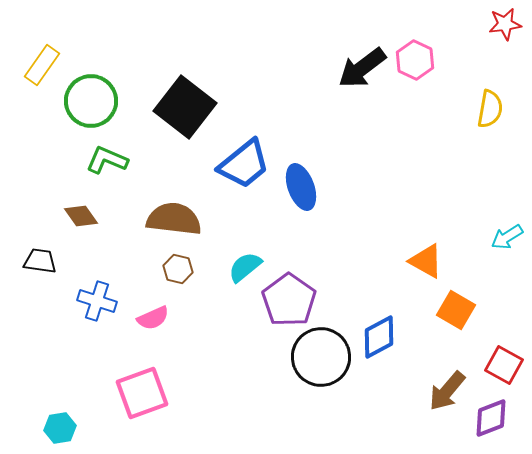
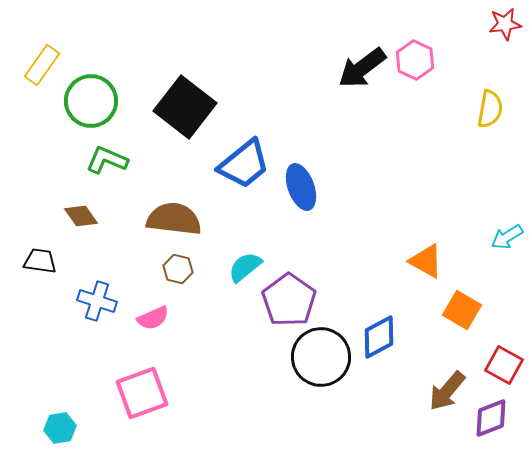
orange square: moved 6 px right
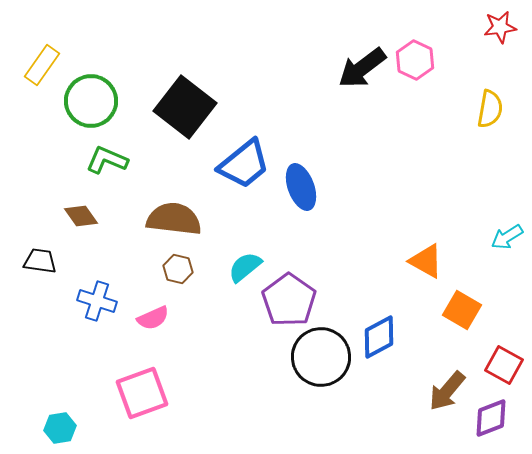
red star: moved 5 px left, 3 px down
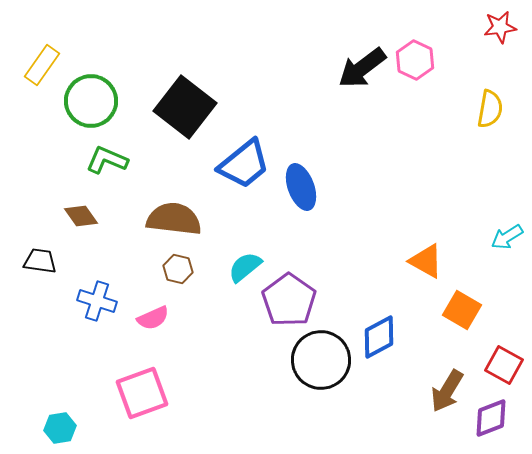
black circle: moved 3 px down
brown arrow: rotated 9 degrees counterclockwise
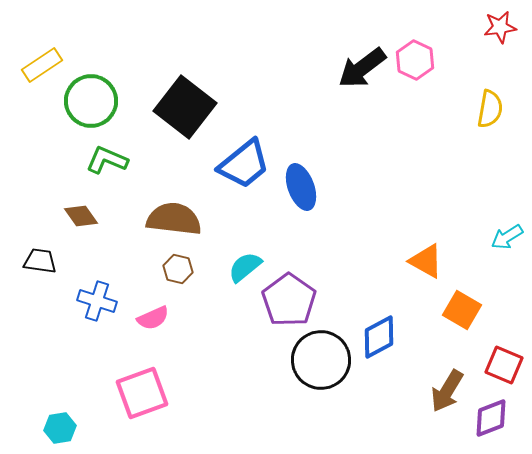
yellow rectangle: rotated 21 degrees clockwise
red square: rotated 6 degrees counterclockwise
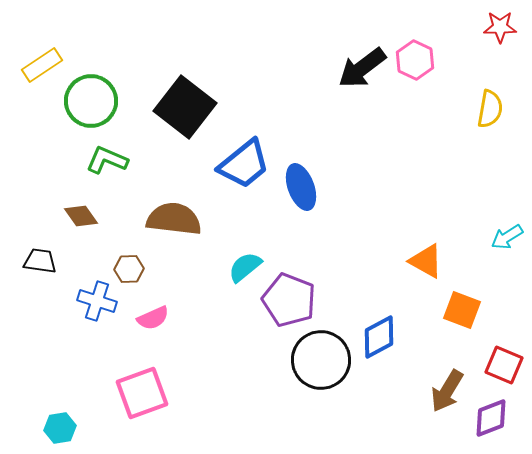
red star: rotated 8 degrees clockwise
brown hexagon: moved 49 px left; rotated 16 degrees counterclockwise
purple pentagon: rotated 14 degrees counterclockwise
orange square: rotated 9 degrees counterclockwise
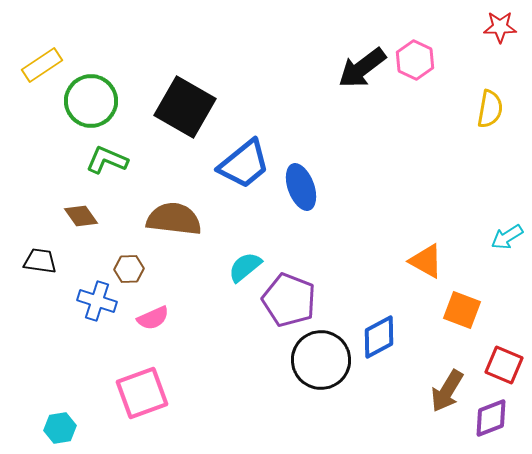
black square: rotated 8 degrees counterclockwise
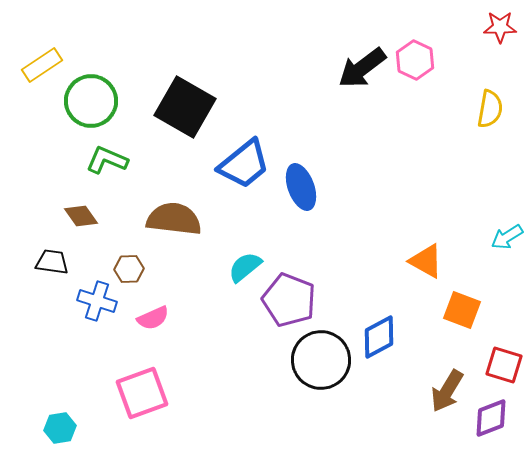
black trapezoid: moved 12 px right, 1 px down
red square: rotated 6 degrees counterclockwise
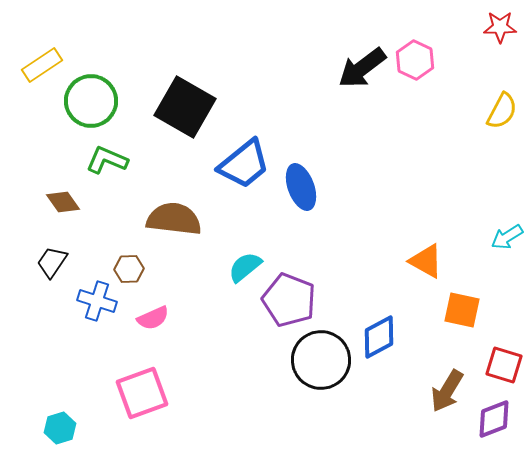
yellow semicircle: moved 12 px right, 2 px down; rotated 18 degrees clockwise
brown diamond: moved 18 px left, 14 px up
black trapezoid: rotated 64 degrees counterclockwise
orange square: rotated 9 degrees counterclockwise
purple diamond: moved 3 px right, 1 px down
cyan hexagon: rotated 8 degrees counterclockwise
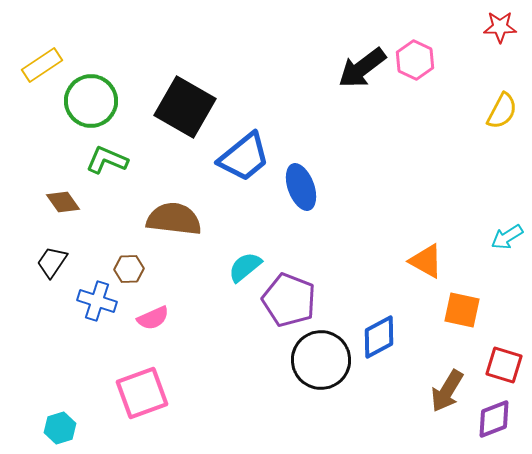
blue trapezoid: moved 7 px up
